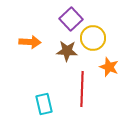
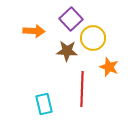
orange arrow: moved 4 px right, 11 px up
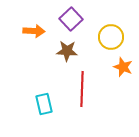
yellow circle: moved 18 px right, 1 px up
orange star: moved 14 px right
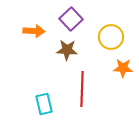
brown star: moved 1 px up
orange star: moved 1 px down; rotated 18 degrees counterclockwise
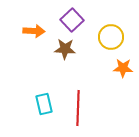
purple square: moved 1 px right, 1 px down
brown star: moved 2 px left, 1 px up
red line: moved 4 px left, 19 px down
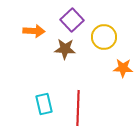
yellow circle: moved 7 px left
